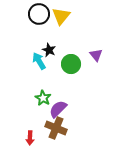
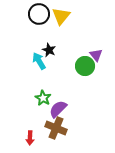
green circle: moved 14 px right, 2 px down
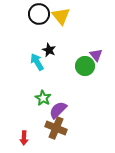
yellow triangle: rotated 18 degrees counterclockwise
cyan arrow: moved 2 px left, 1 px down
purple semicircle: moved 1 px down
red arrow: moved 6 px left
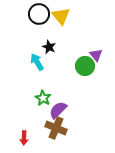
black star: moved 3 px up
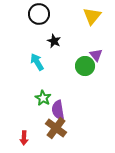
yellow triangle: moved 31 px right; rotated 18 degrees clockwise
black star: moved 5 px right, 6 px up
purple semicircle: rotated 54 degrees counterclockwise
brown cross: rotated 15 degrees clockwise
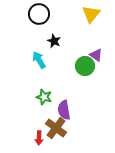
yellow triangle: moved 1 px left, 2 px up
purple triangle: rotated 16 degrees counterclockwise
cyan arrow: moved 2 px right, 2 px up
green star: moved 1 px right, 1 px up; rotated 14 degrees counterclockwise
purple semicircle: moved 6 px right
red arrow: moved 15 px right
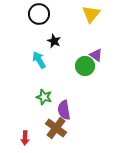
red arrow: moved 14 px left
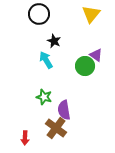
cyan arrow: moved 7 px right
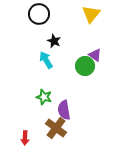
purple triangle: moved 1 px left
